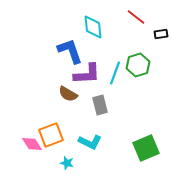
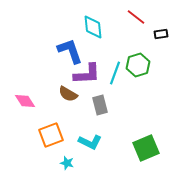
pink diamond: moved 7 px left, 43 px up
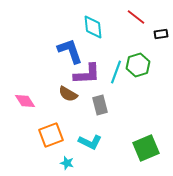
cyan line: moved 1 px right, 1 px up
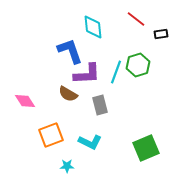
red line: moved 2 px down
cyan star: moved 3 px down; rotated 16 degrees counterclockwise
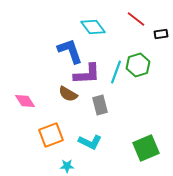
cyan diamond: rotated 30 degrees counterclockwise
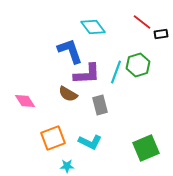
red line: moved 6 px right, 3 px down
orange square: moved 2 px right, 3 px down
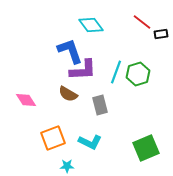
cyan diamond: moved 2 px left, 2 px up
green hexagon: moved 9 px down
purple L-shape: moved 4 px left, 4 px up
pink diamond: moved 1 px right, 1 px up
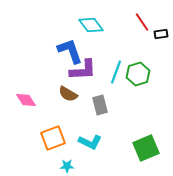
red line: rotated 18 degrees clockwise
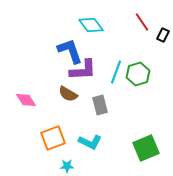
black rectangle: moved 2 px right, 1 px down; rotated 56 degrees counterclockwise
